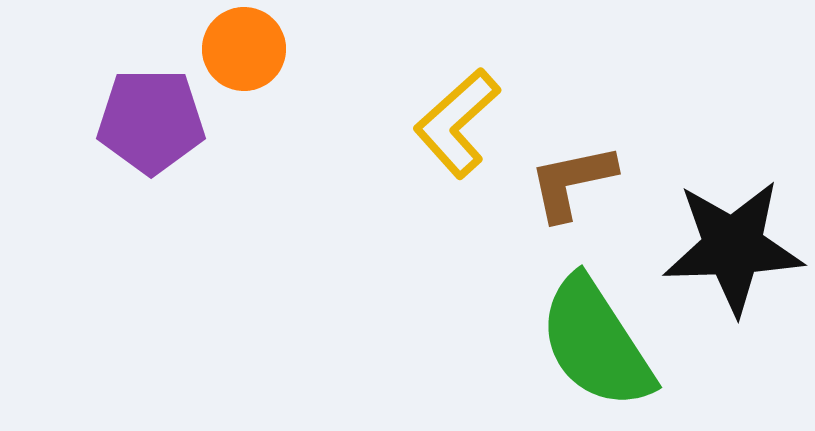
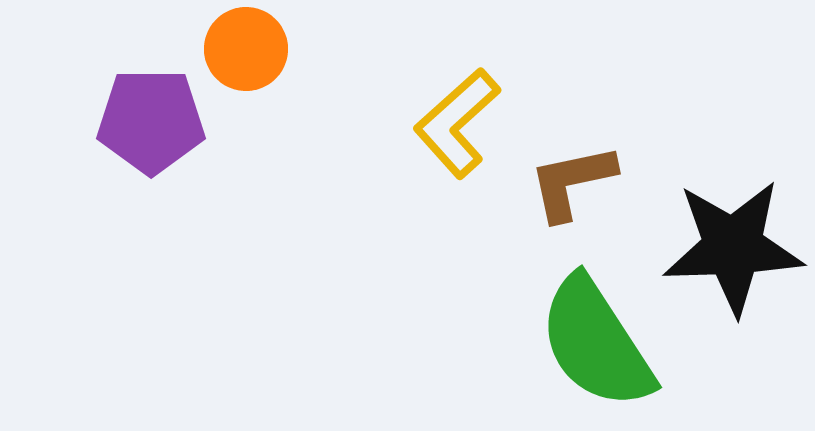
orange circle: moved 2 px right
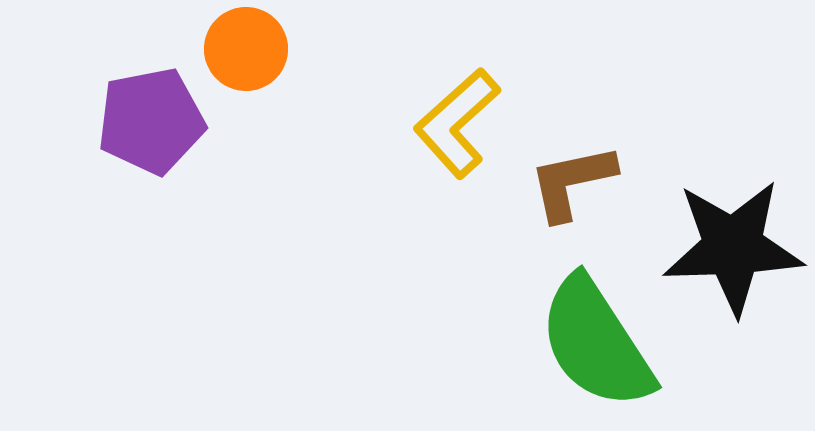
purple pentagon: rotated 11 degrees counterclockwise
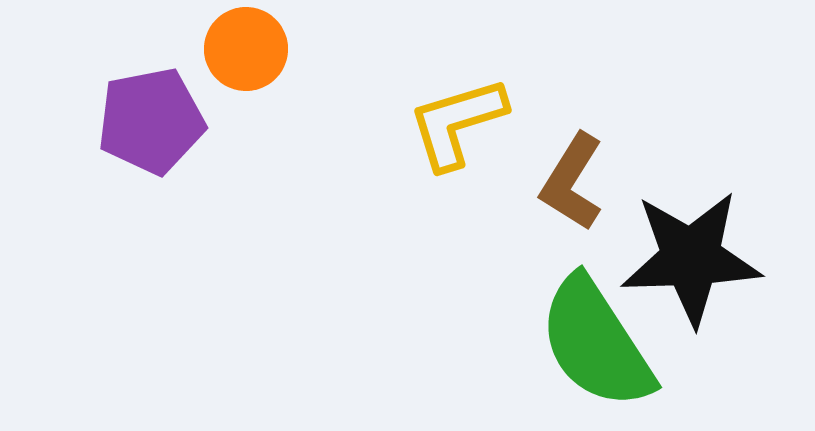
yellow L-shape: rotated 25 degrees clockwise
brown L-shape: rotated 46 degrees counterclockwise
black star: moved 42 px left, 11 px down
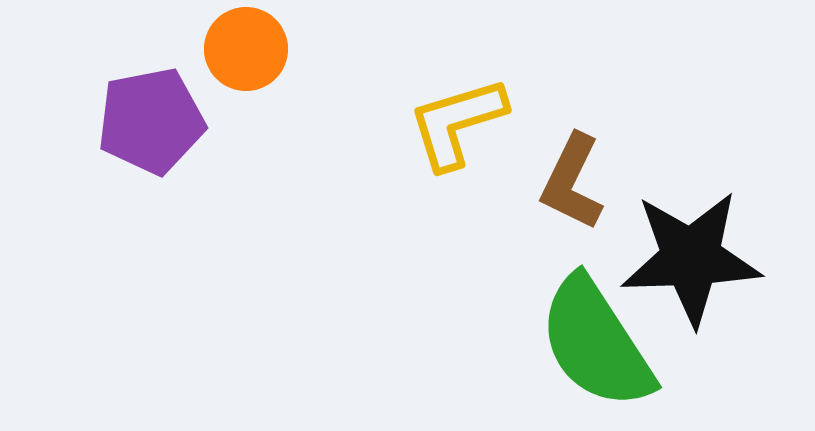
brown L-shape: rotated 6 degrees counterclockwise
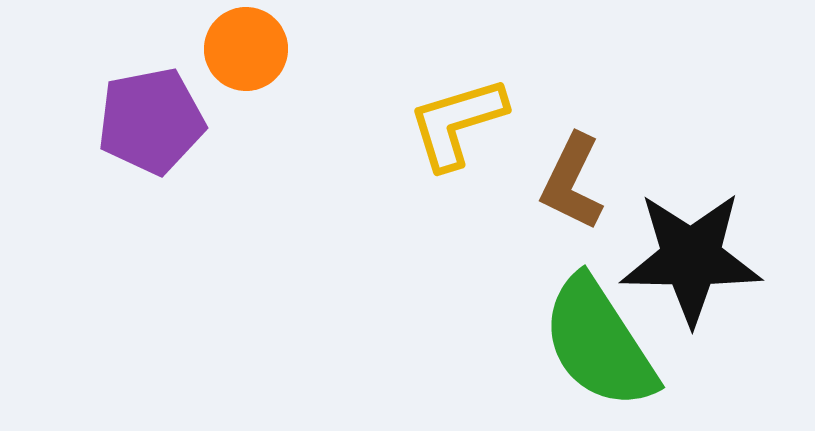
black star: rotated 3 degrees clockwise
green semicircle: moved 3 px right
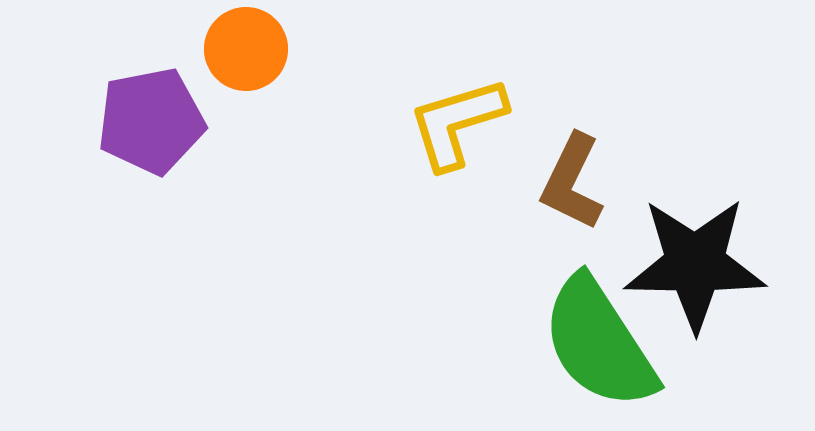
black star: moved 4 px right, 6 px down
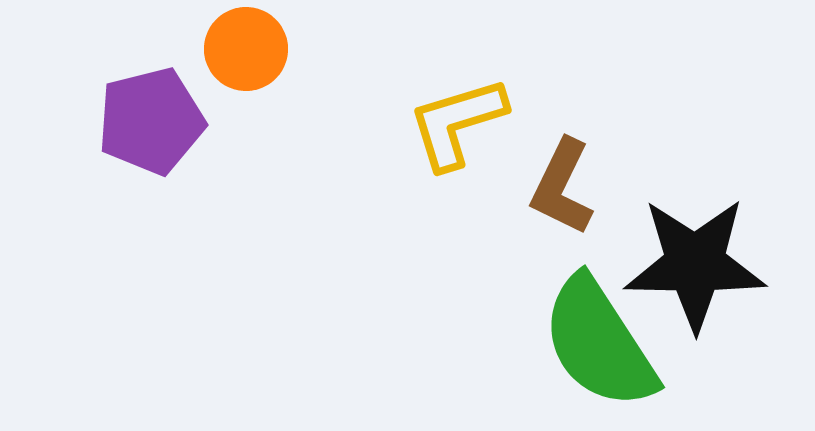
purple pentagon: rotated 3 degrees counterclockwise
brown L-shape: moved 10 px left, 5 px down
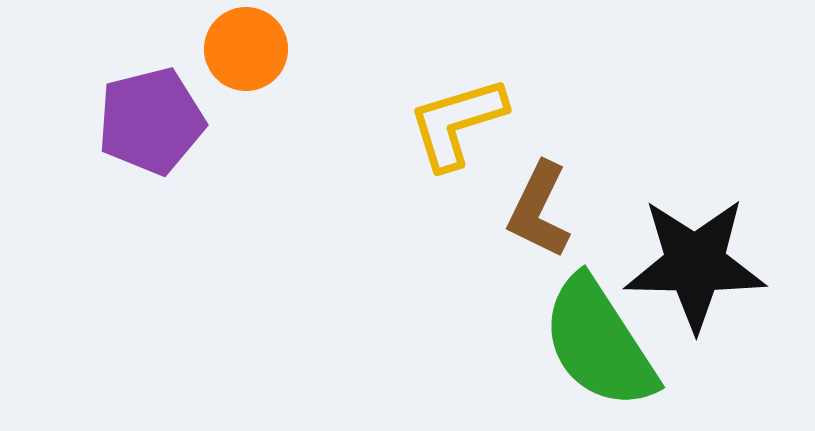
brown L-shape: moved 23 px left, 23 px down
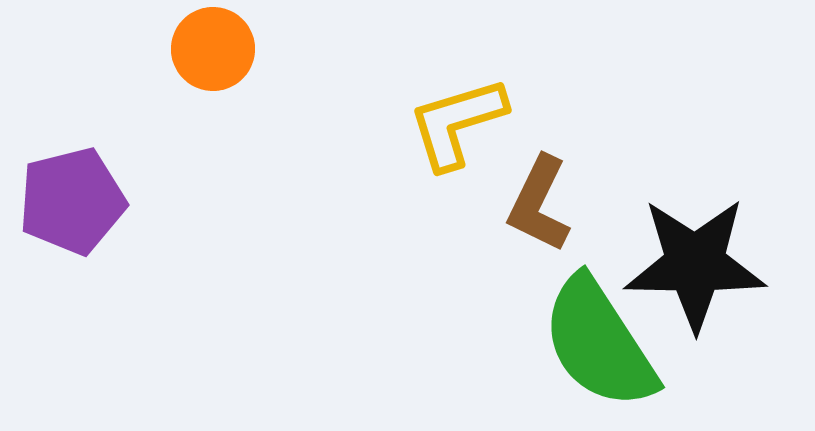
orange circle: moved 33 px left
purple pentagon: moved 79 px left, 80 px down
brown L-shape: moved 6 px up
